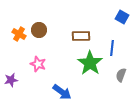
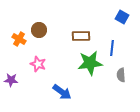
orange cross: moved 5 px down
green star: rotated 30 degrees clockwise
gray semicircle: rotated 24 degrees counterclockwise
purple star: rotated 16 degrees clockwise
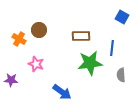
pink star: moved 2 px left
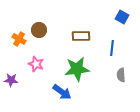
green star: moved 13 px left, 6 px down
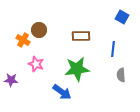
orange cross: moved 4 px right, 1 px down
blue line: moved 1 px right, 1 px down
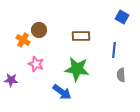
blue line: moved 1 px right, 1 px down
green star: rotated 15 degrees clockwise
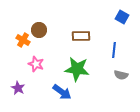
gray semicircle: rotated 72 degrees counterclockwise
purple star: moved 7 px right, 8 px down; rotated 24 degrees clockwise
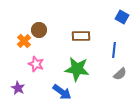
orange cross: moved 1 px right, 1 px down; rotated 16 degrees clockwise
gray semicircle: moved 1 px left, 1 px up; rotated 56 degrees counterclockwise
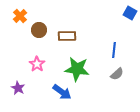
blue square: moved 8 px right, 4 px up
brown rectangle: moved 14 px left
orange cross: moved 4 px left, 25 px up
pink star: moved 1 px right; rotated 14 degrees clockwise
gray semicircle: moved 3 px left
